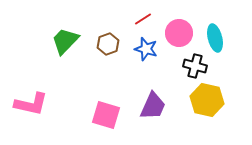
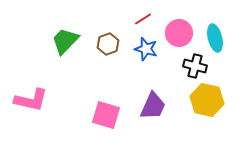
pink L-shape: moved 4 px up
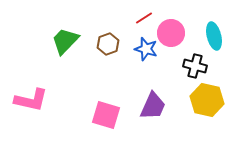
red line: moved 1 px right, 1 px up
pink circle: moved 8 px left
cyan ellipse: moved 1 px left, 2 px up
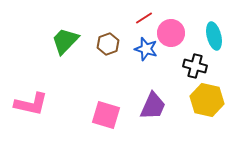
pink L-shape: moved 4 px down
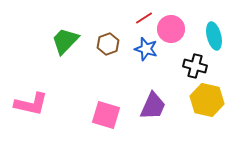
pink circle: moved 4 px up
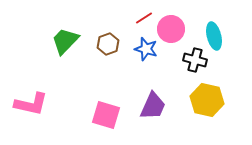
black cross: moved 6 px up
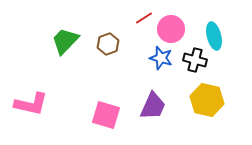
blue star: moved 15 px right, 9 px down
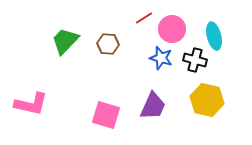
pink circle: moved 1 px right
brown hexagon: rotated 25 degrees clockwise
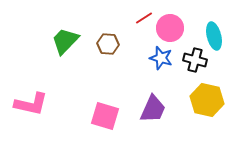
pink circle: moved 2 px left, 1 px up
purple trapezoid: moved 3 px down
pink square: moved 1 px left, 1 px down
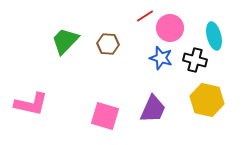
red line: moved 1 px right, 2 px up
